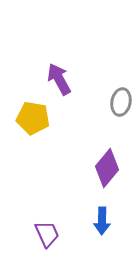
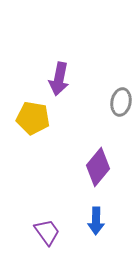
purple arrow: rotated 140 degrees counterclockwise
purple diamond: moved 9 px left, 1 px up
blue arrow: moved 6 px left
purple trapezoid: moved 2 px up; rotated 12 degrees counterclockwise
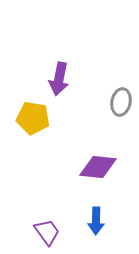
purple diamond: rotated 57 degrees clockwise
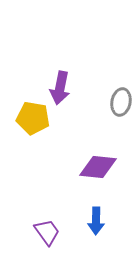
purple arrow: moved 1 px right, 9 px down
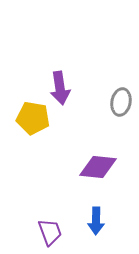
purple arrow: rotated 20 degrees counterclockwise
purple trapezoid: moved 3 px right; rotated 16 degrees clockwise
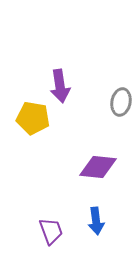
purple arrow: moved 2 px up
blue arrow: rotated 8 degrees counterclockwise
purple trapezoid: moved 1 px right, 1 px up
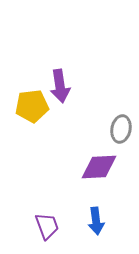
gray ellipse: moved 27 px down
yellow pentagon: moved 1 px left, 12 px up; rotated 16 degrees counterclockwise
purple diamond: moved 1 px right; rotated 9 degrees counterclockwise
purple trapezoid: moved 4 px left, 5 px up
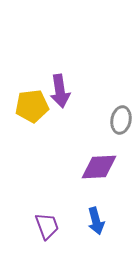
purple arrow: moved 5 px down
gray ellipse: moved 9 px up
blue arrow: rotated 8 degrees counterclockwise
